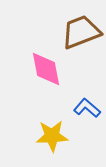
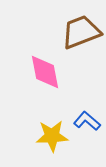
pink diamond: moved 1 px left, 3 px down
blue L-shape: moved 13 px down
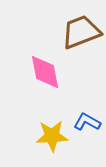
blue L-shape: moved 1 px down; rotated 12 degrees counterclockwise
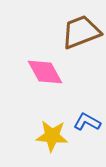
pink diamond: rotated 18 degrees counterclockwise
yellow star: rotated 8 degrees clockwise
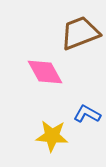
brown trapezoid: moved 1 px left, 1 px down
blue L-shape: moved 8 px up
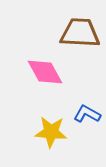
brown trapezoid: rotated 24 degrees clockwise
yellow star: moved 1 px left, 4 px up
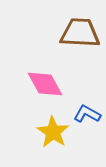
pink diamond: moved 12 px down
yellow star: moved 2 px right; rotated 28 degrees clockwise
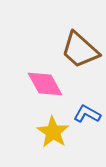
brown trapezoid: moved 17 px down; rotated 141 degrees counterclockwise
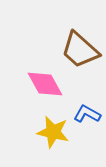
yellow star: rotated 20 degrees counterclockwise
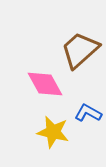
brown trapezoid: rotated 96 degrees clockwise
blue L-shape: moved 1 px right, 1 px up
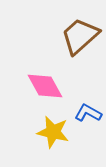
brown trapezoid: moved 14 px up
pink diamond: moved 2 px down
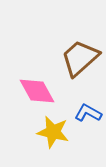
brown trapezoid: moved 22 px down
pink diamond: moved 8 px left, 5 px down
